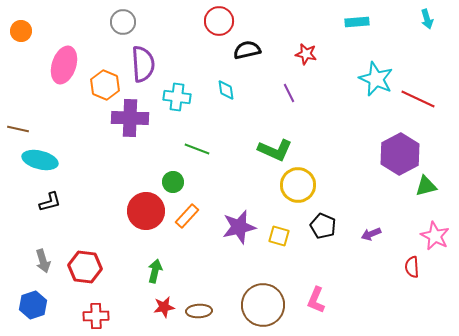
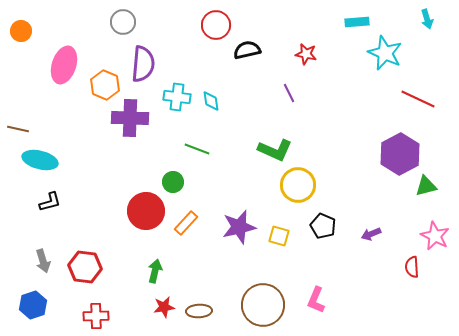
red circle at (219, 21): moved 3 px left, 4 px down
purple semicircle at (143, 64): rotated 9 degrees clockwise
cyan star at (376, 79): moved 9 px right, 26 px up
cyan diamond at (226, 90): moved 15 px left, 11 px down
orange rectangle at (187, 216): moved 1 px left, 7 px down
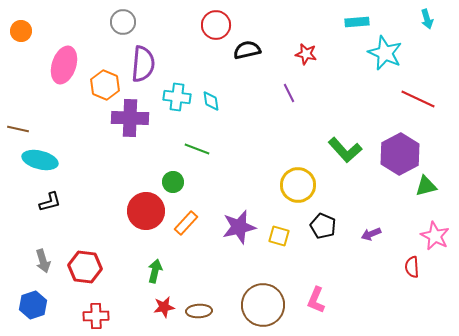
green L-shape at (275, 150): moved 70 px right; rotated 24 degrees clockwise
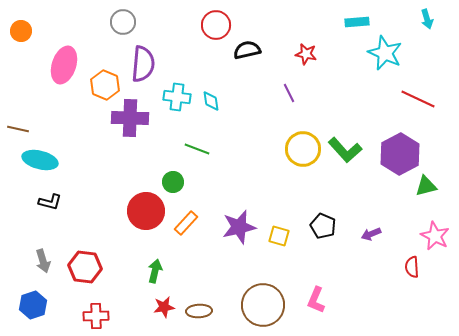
yellow circle at (298, 185): moved 5 px right, 36 px up
black L-shape at (50, 202): rotated 30 degrees clockwise
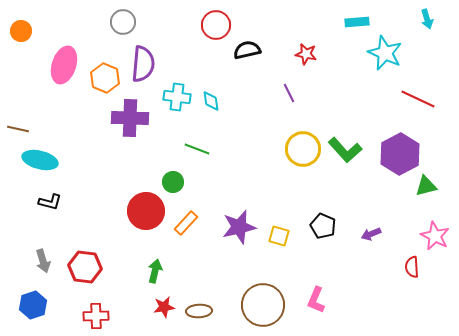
orange hexagon at (105, 85): moved 7 px up
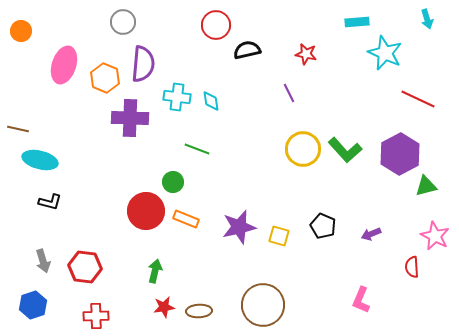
orange rectangle at (186, 223): moved 4 px up; rotated 70 degrees clockwise
pink L-shape at (316, 300): moved 45 px right
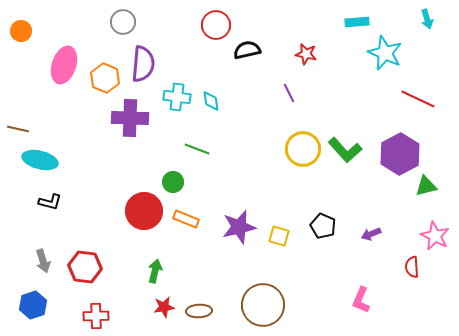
red circle at (146, 211): moved 2 px left
